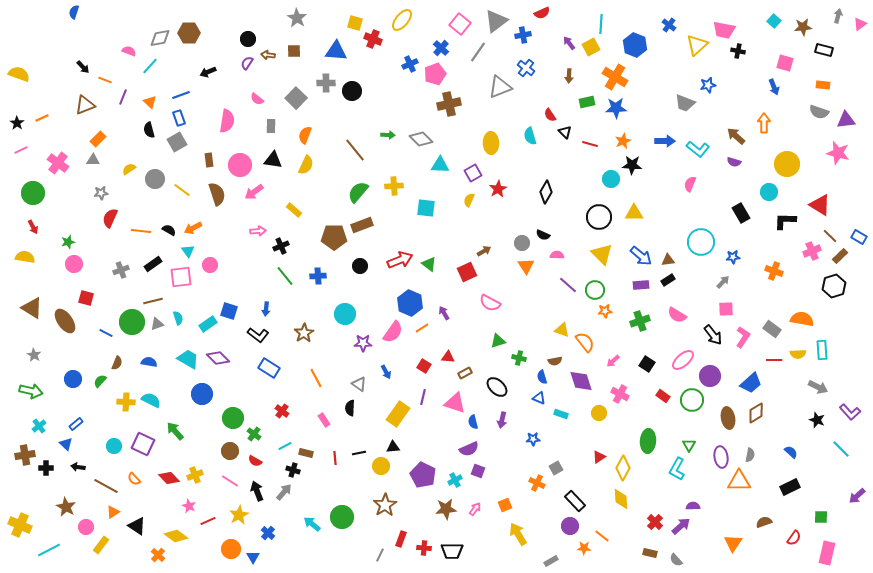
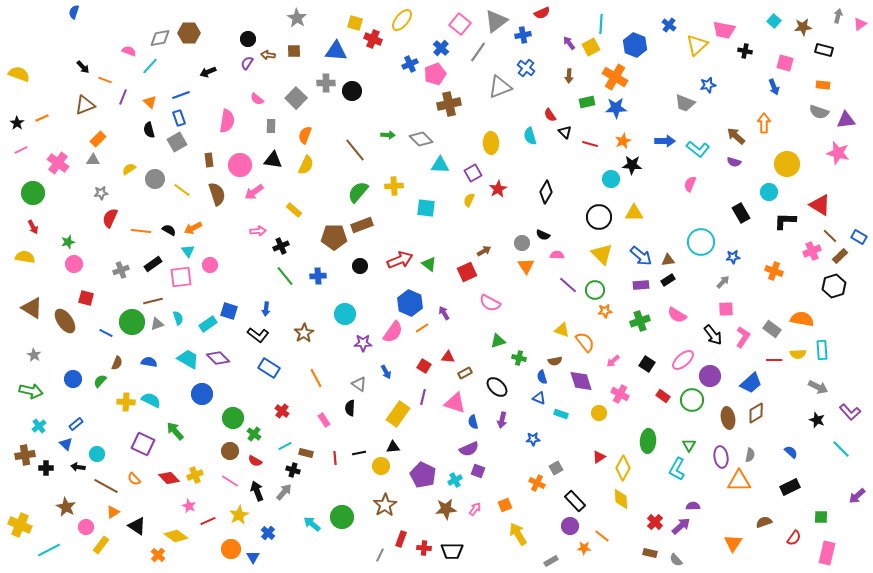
black cross at (738, 51): moved 7 px right
cyan circle at (114, 446): moved 17 px left, 8 px down
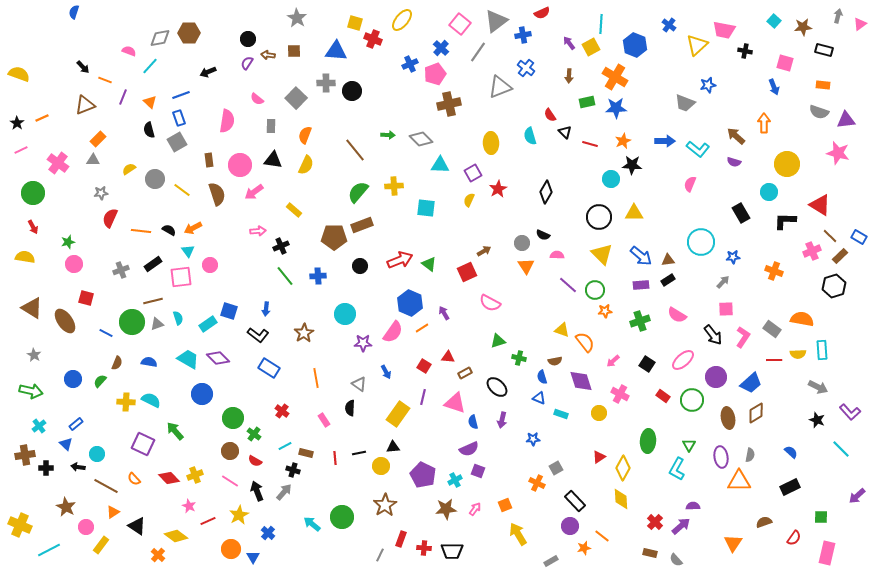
purple circle at (710, 376): moved 6 px right, 1 px down
orange line at (316, 378): rotated 18 degrees clockwise
orange star at (584, 548): rotated 16 degrees counterclockwise
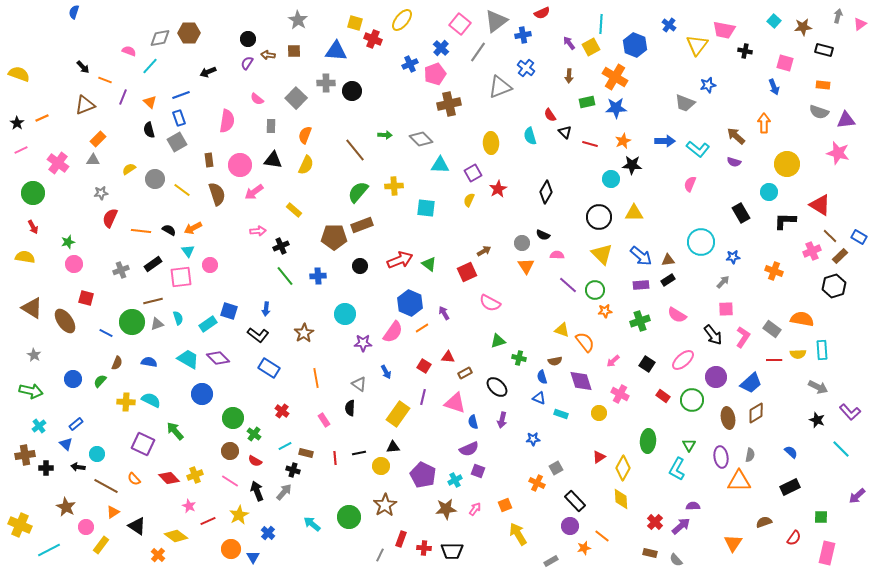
gray star at (297, 18): moved 1 px right, 2 px down
yellow triangle at (697, 45): rotated 10 degrees counterclockwise
green arrow at (388, 135): moved 3 px left
green circle at (342, 517): moved 7 px right
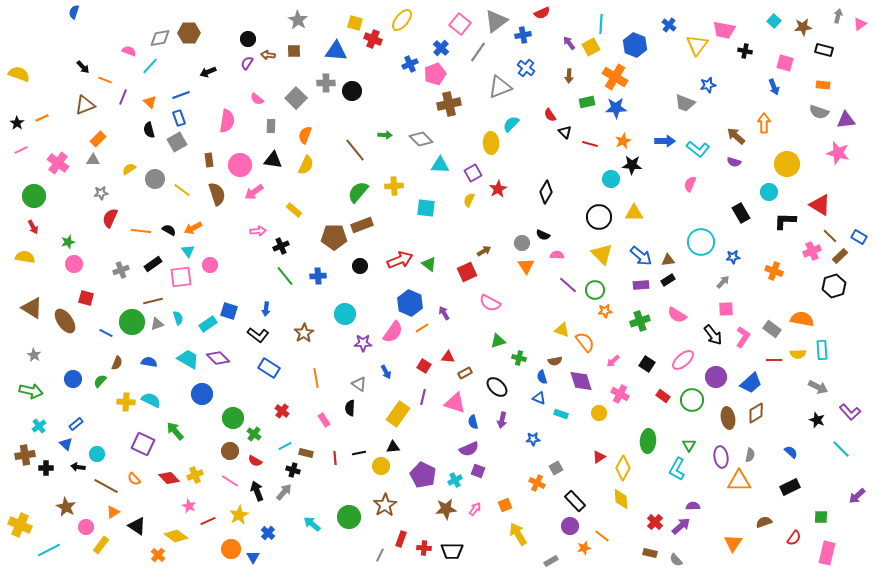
cyan semicircle at (530, 136): moved 19 px left, 12 px up; rotated 60 degrees clockwise
green circle at (33, 193): moved 1 px right, 3 px down
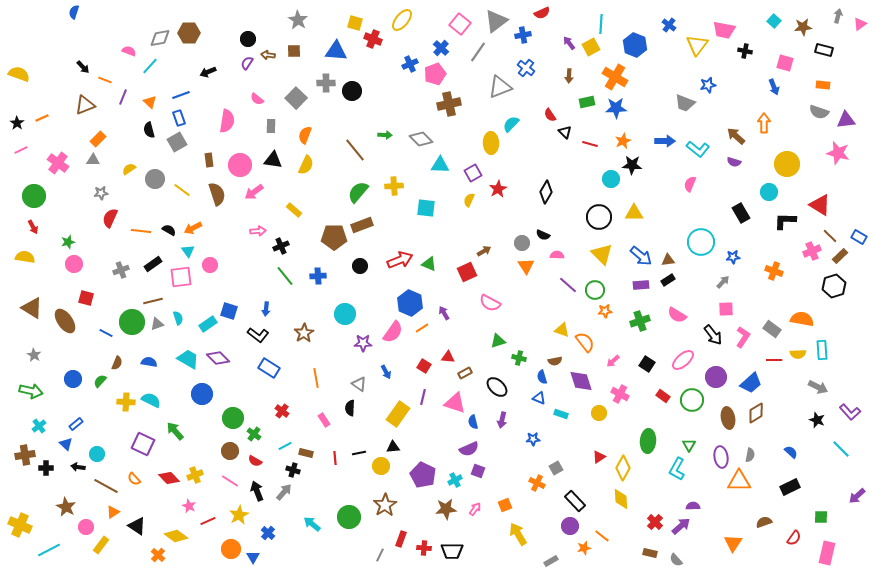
green triangle at (429, 264): rotated 14 degrees counterclockwise
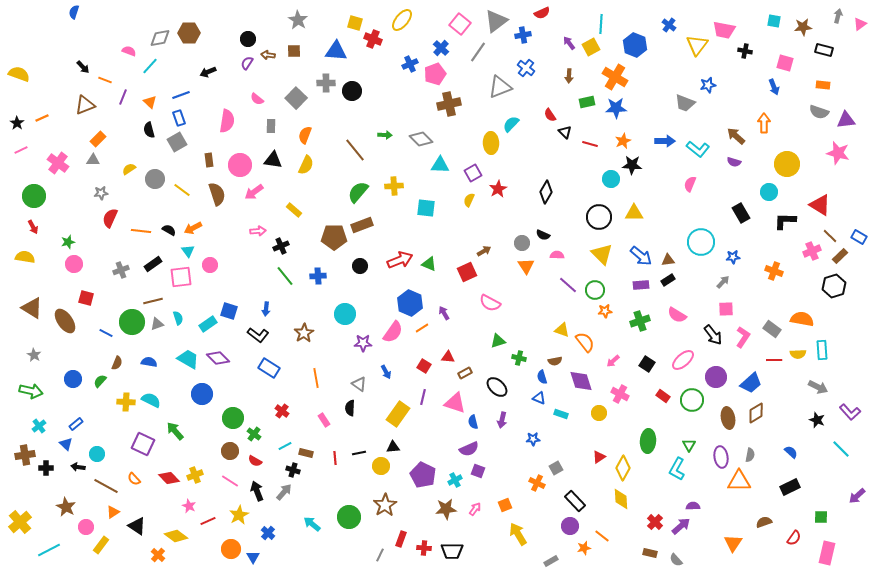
cyan square at (774, 21): rotated 32 degrees counterclockwise
yellow cross at (20, 525): moved 3 px up; rotated 25 degrees clockwise
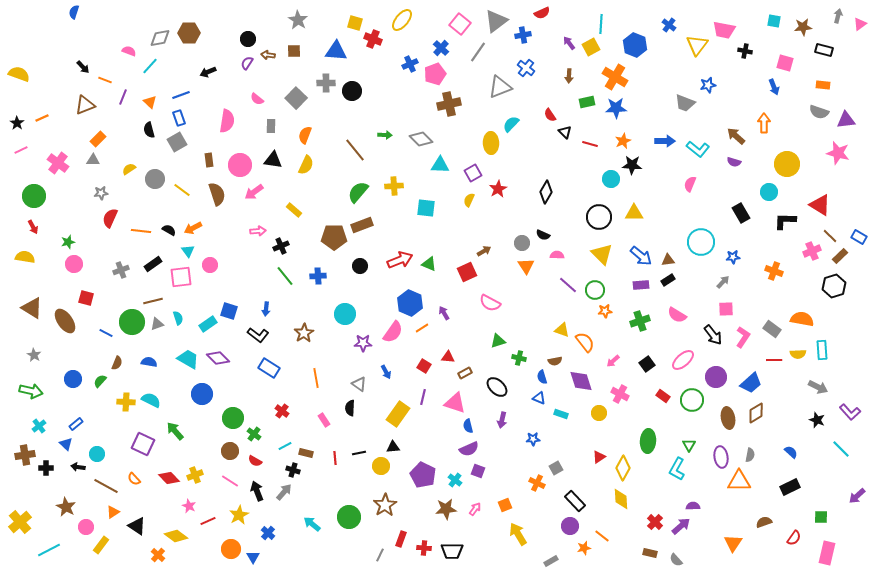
black square at (647, 364): rotated 21 degrees clockwise
blue semicircle at (473, 422): moved 5 px left, 4 px down
cyan cross at (455, 480): rotated 24 degrees counterclockwise
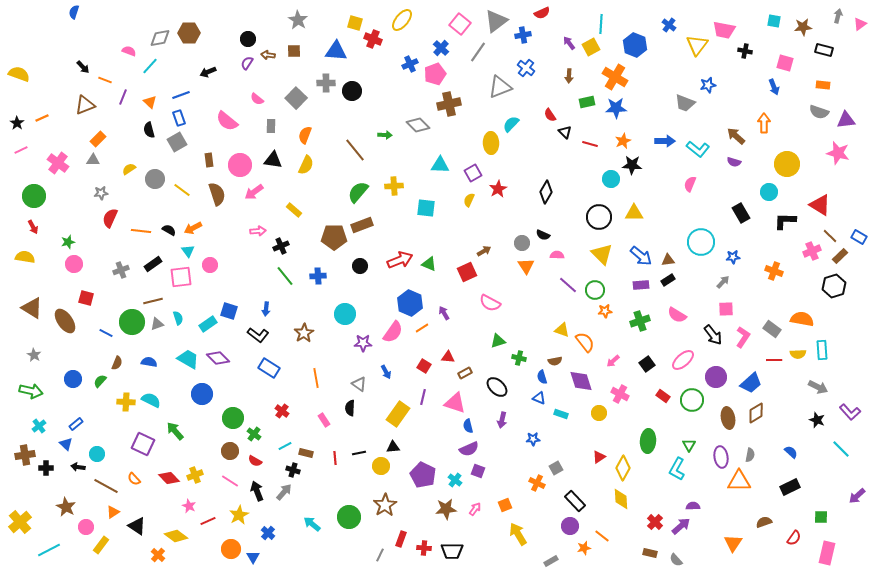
pink semicircle at (227, 121): rotated 120 degrees clockwise
gray diamond at (421, 139): moved 3 px left, 14 px up
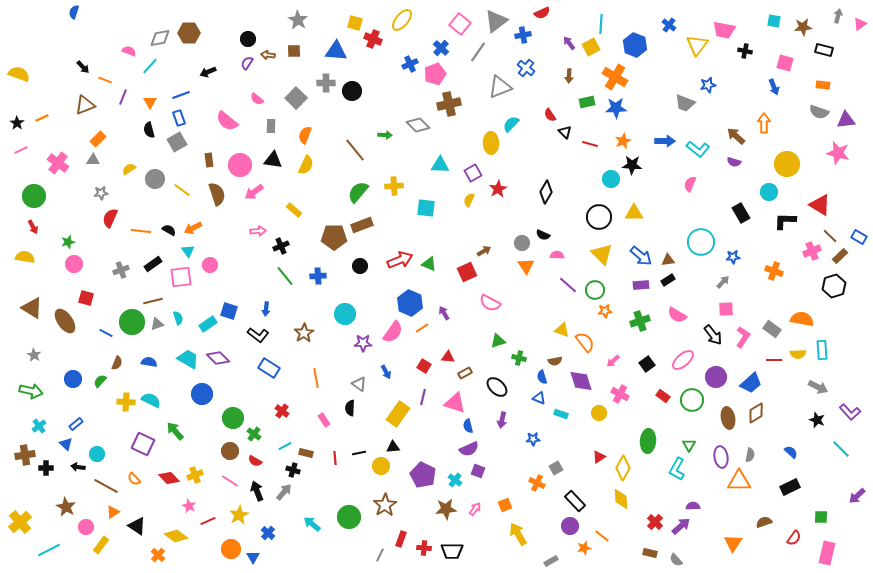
orange triangle at (150, 102): rotated 16 degrees clockwise
